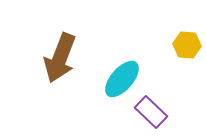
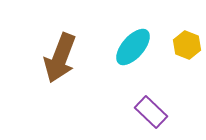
yellow hexagon: rotated 16 degrees clockwise
cyan ellipse: moved 11 px right, 32 px up
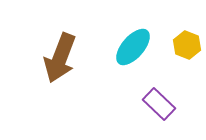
purple rectangle: moved 8 px right, 8 px up
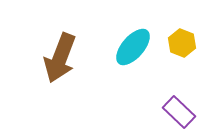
yellow hexagon: moved 5 px left, 2 px up
purple rectangle: moved 20 px right, 8 px down
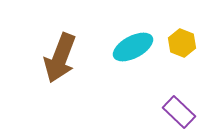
cyan ellipse: rotated 21 degrees clockwise
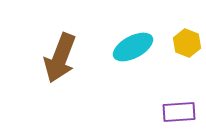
yellow hexagon: moved 5 px right
purple rectangle: rotated 48 degrees counterclockwise
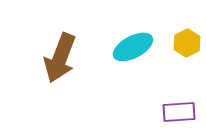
yellow hexagon: rotated 12 degrees clockwise
